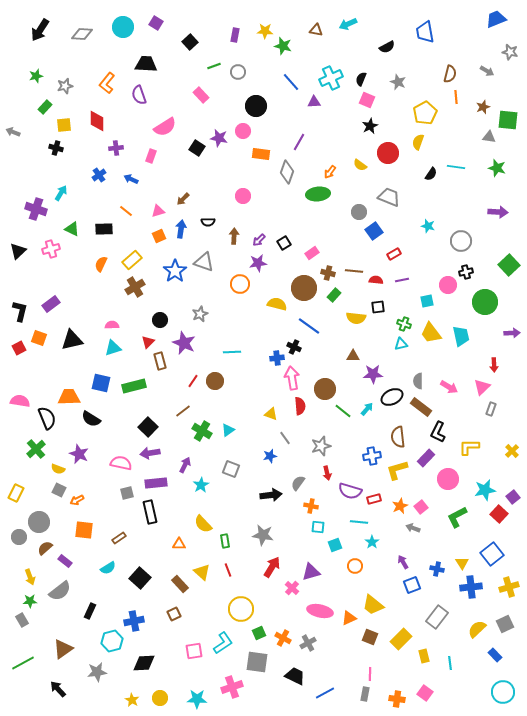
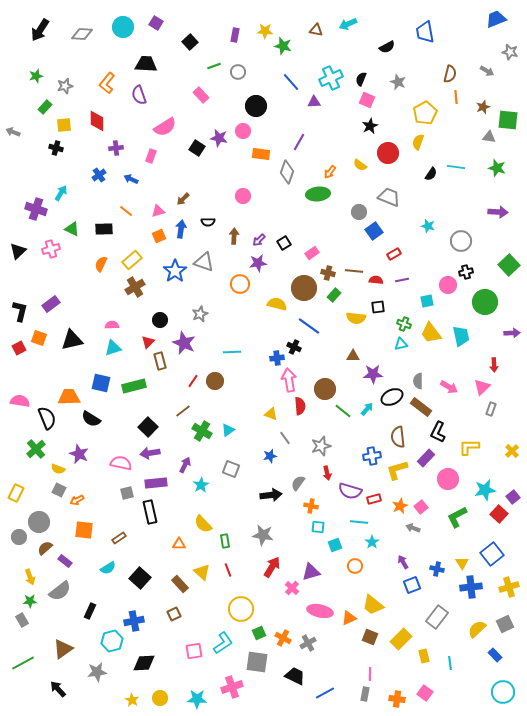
pink arrow at (292, 378): moved 3 px left, 2 px down
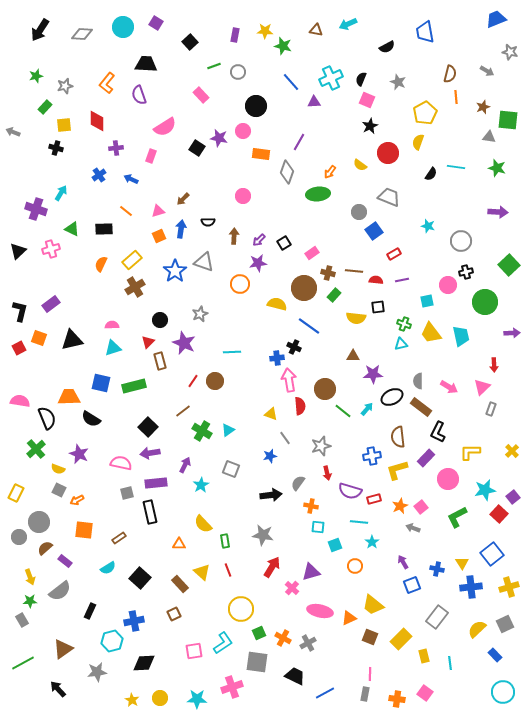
yellow L-shape at (469, 447): moved 1 px right, 5 px down
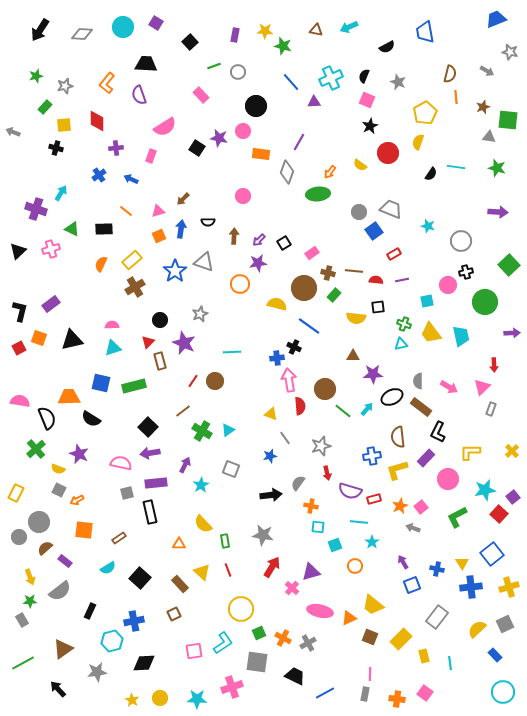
cyan arrow at (348, 24): moved 1 px right, 3 px down
black semicircle at (361, 79): moved 3 px right, 3 px up
gray trapezoid at (389, 197): moved 2 px right, 12 px down
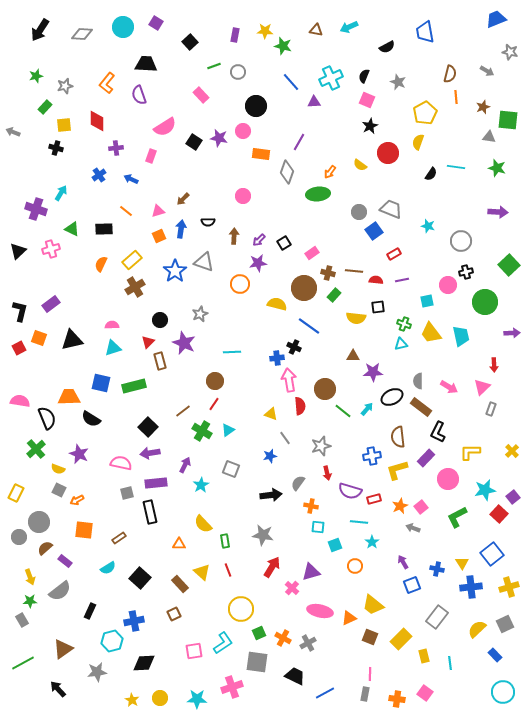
black square at (197, 148): moved 3 px left, 6 px up
purple star at (373, 374): moved 2 px up
red line at (193, 381): moved 21 px right, 23 px down
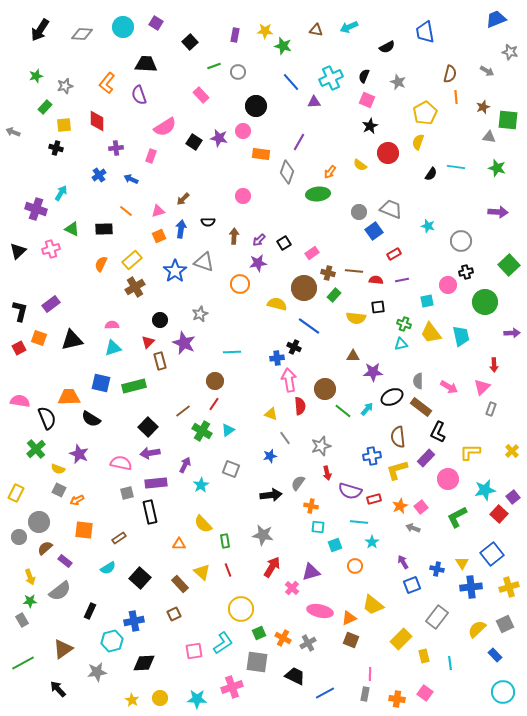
brown square at (370, 637): moved 19 px left, 3 px down
